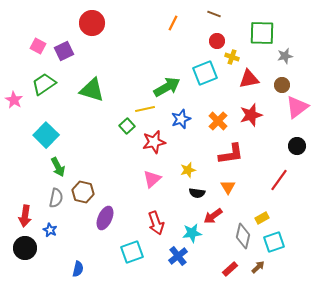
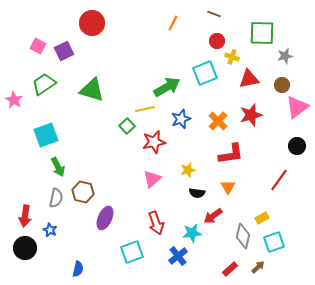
cyan square at (46, 135): rotated 25 degrees clockwise
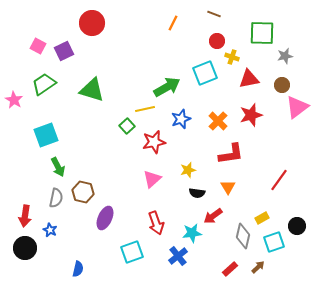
black circle at (297, 146): moved 80 px down
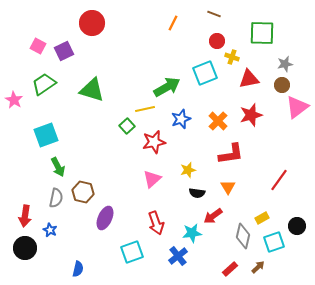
gray star at (285, 56): moved 8 px down
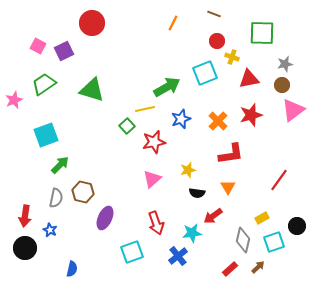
pink star at (14, 100): rotated 18 degrees clockwise
pink triangle at (297, 107): moved 4 px left, 3 px down
green arrow at (58, 167): moved 2 px right, 2 px up; rotated 108 degrees counterclockwise
gray diamond at (243, 236): moved 4 px down
blue semicircle at (78, 269): moved 6 px left
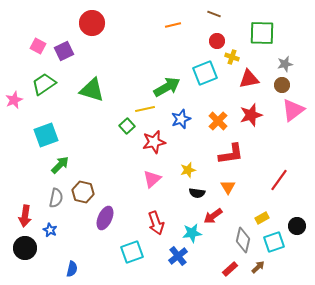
orange line at (173, 23): moved 2 px down; rotated 49 degrees clockwise
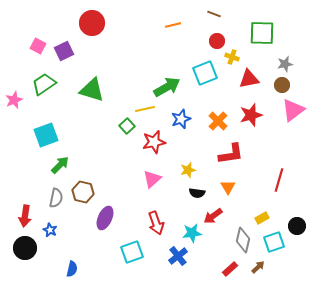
red line at (279, 180): rotated 20 degrees counterclockwise
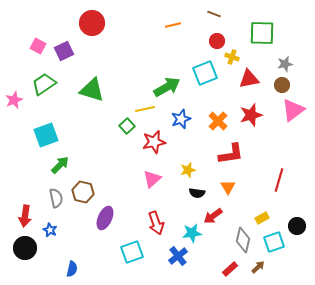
gray semicircle at (56, 198): rotated 24 degrees counterclockwise
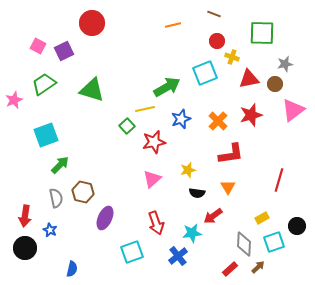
brown circle at (282, 85): moved 7 px left, 1 px up
gray diamond at (243, 240): moved 1 px right, 4 px down; rotated 10 degrees counterclockwise
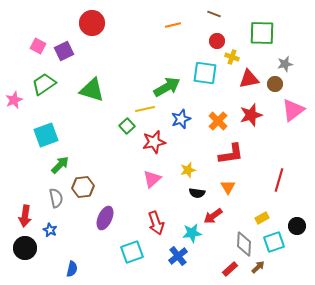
cyan square at (205, 73): rotated 30 degrees clockwise
brown hexagon at (83, 192): moved 5 px up; rotated 20 degrees counterclockwise
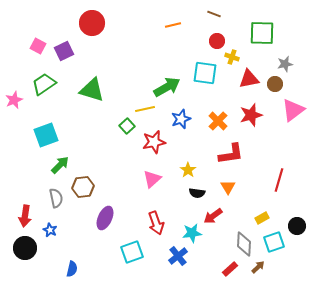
yellow star at (188, 170): rotated 21 degrees counterclockwise
